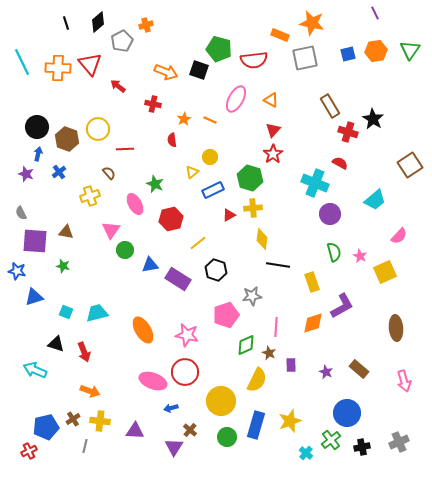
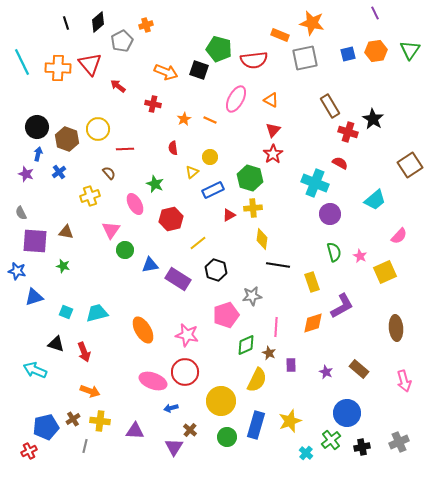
red semicircle at (172, 140): moved 1 px right, 8 px down
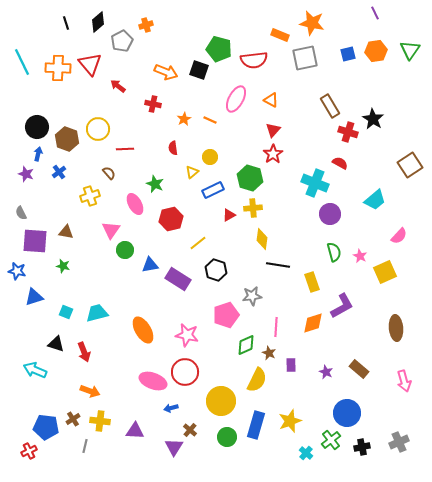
blue pentagon at (46, 427): rotated 20 degrees clockwise
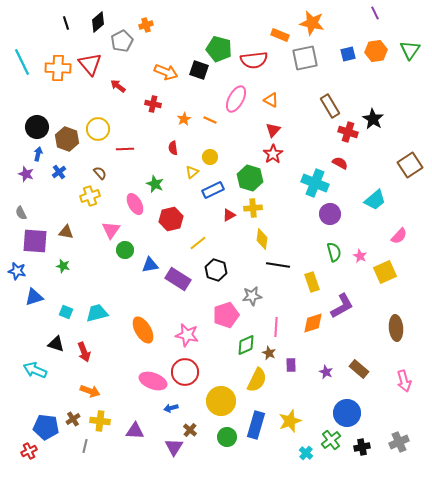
brown semicircle at (109, 173): moved 9 px left
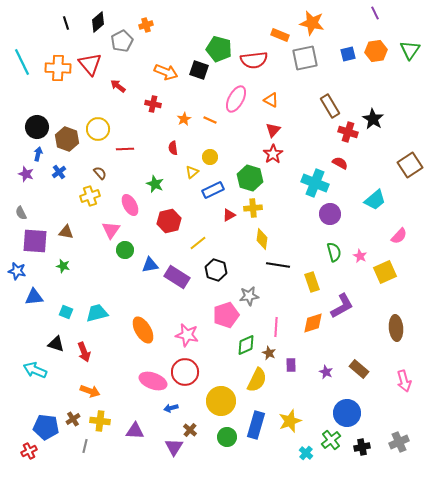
pink ellipse at (135, 204): moved 5 px left, 1 px down
red hexagon at (171, 219): moved 2 px left, 2 px down
purple rectangle at (178, 279): moved 1 px left, 2 px up
gray star at (252, 296): moved 3 px left
blue triangle at (34, 297): rotated 12 degrees clockwise
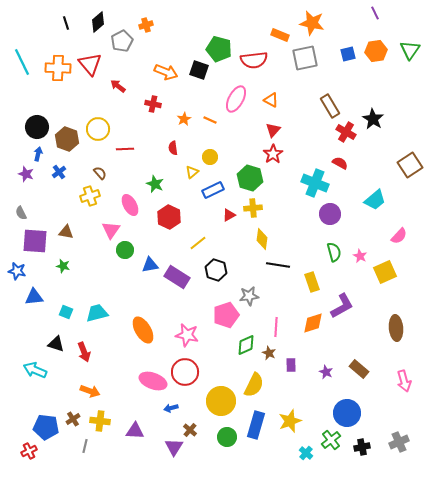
red cross at (348, 132): moved 2 px left; rotated 12 degrees clockwise
red hexagon at (169, 221): moved 4 px up; rotated 20 degrees counterclockwise
yellow semicircle at (257, 380): moved 3 px left, 5 px down
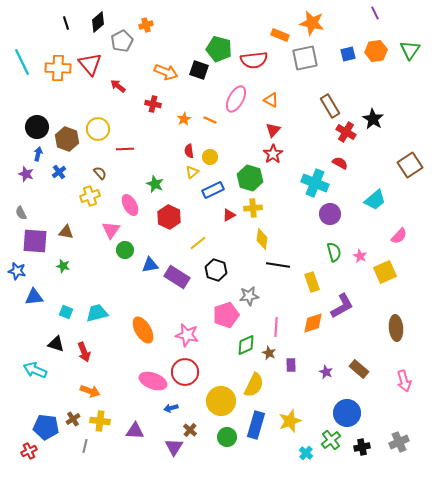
red semicircle at (173, 148): moved 16 px right, 3 px down
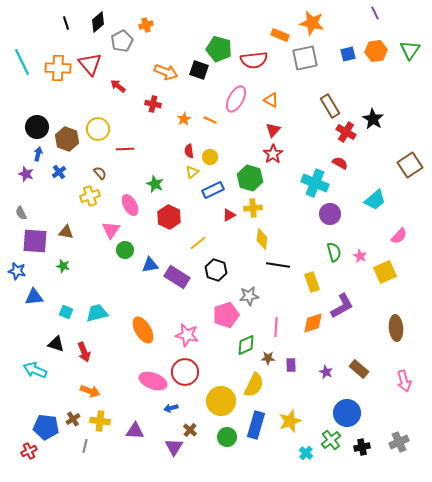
brown star at (269, 353): moved 1 px left, 5 px down; rotated 24 degrees counterclockwise
